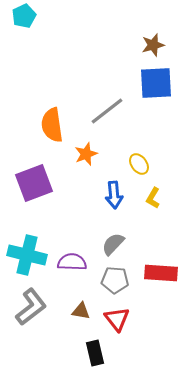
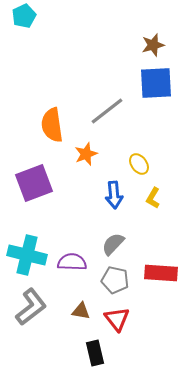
gray pentagon: rotated 8 degrees clockwise
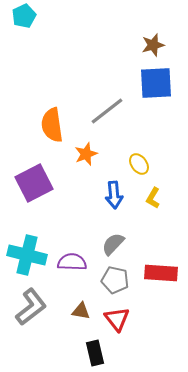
purple square: rotated 6 degrees counterclockwise
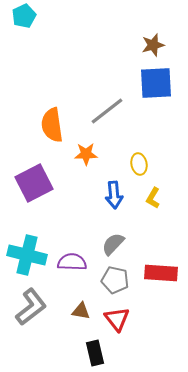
orange star: rotated 20 degrees clockwise
yellow ellipse: rotated 25 degrees clockwise
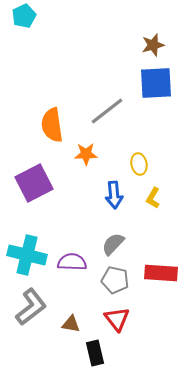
brown triangle: moved 10 px left, 13 px down
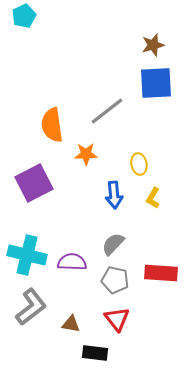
black rectangle: rotated 70 degrees counterclockwise
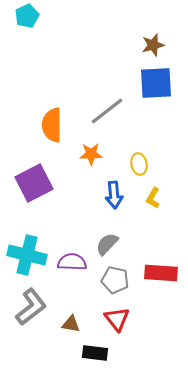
cyan pentagon: moved 3 px right
orange semicircle: rotated 8 degrees clockwise
orange star: moved 5 px right
gray semicircle: moved 6 px left
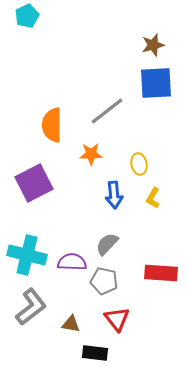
gray pentagon: moved 11 px left, 1 px down
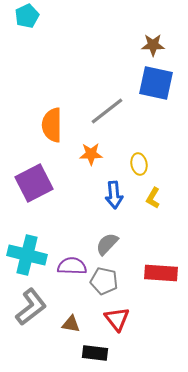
brown star: rotated 15 degrees clockwise
blue square: rotated 15 degrees clockwise
purple semicircle: moved 4 px down
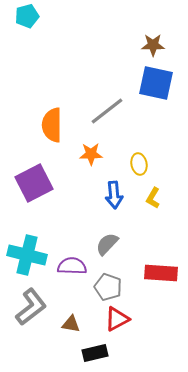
cyan pentagon: rotated 10 degrees clockwise
gray pentagon: moved 4 px right, 6 px down; rotated 8 degrees clockwise
red triangle: rotated 40 degrees clockwise
black rectangle: rotated 20 degrees counterclockwise
